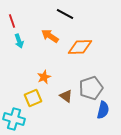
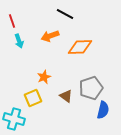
orange arrow: rotated 54 degrees counterclockwise
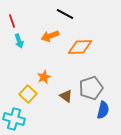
yellow square: moved 5 px left, 4 px up; rotated 24 degrees counterclockwise
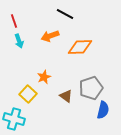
red line: moved 2 px right
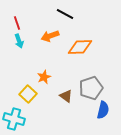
red line: moved 3 px right, 2 px down
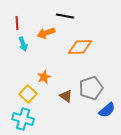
black line: moved 2 px down; rotated 18 degrees counterclockwise
red line: rotated 16 degrees clockwise
orange arrow: moved 4 px left, 3 px up
cyan arrow: moved 4 px right, 3 px down
blue semicircle: moved 4 px right; rotated 36 degrees clockwise
cyan cross: moved 9 px right
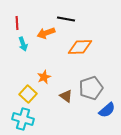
black line: moved 1 px right, 3 px down
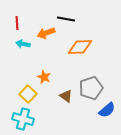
cyan arrow: rotated 120 degrees clockwise
orange star: rotated 24 degrees counterclockwise
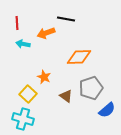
orange diamond: moved 1 px left, 10 px down
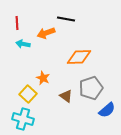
orange star: moved 1 px left, 1 px down
